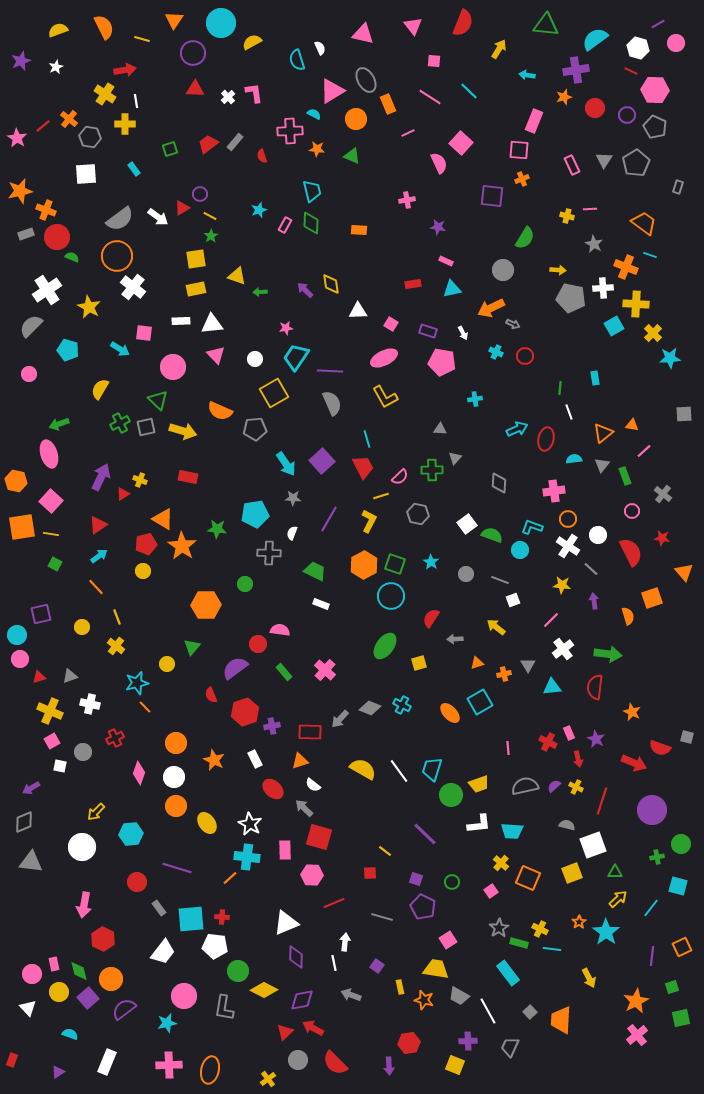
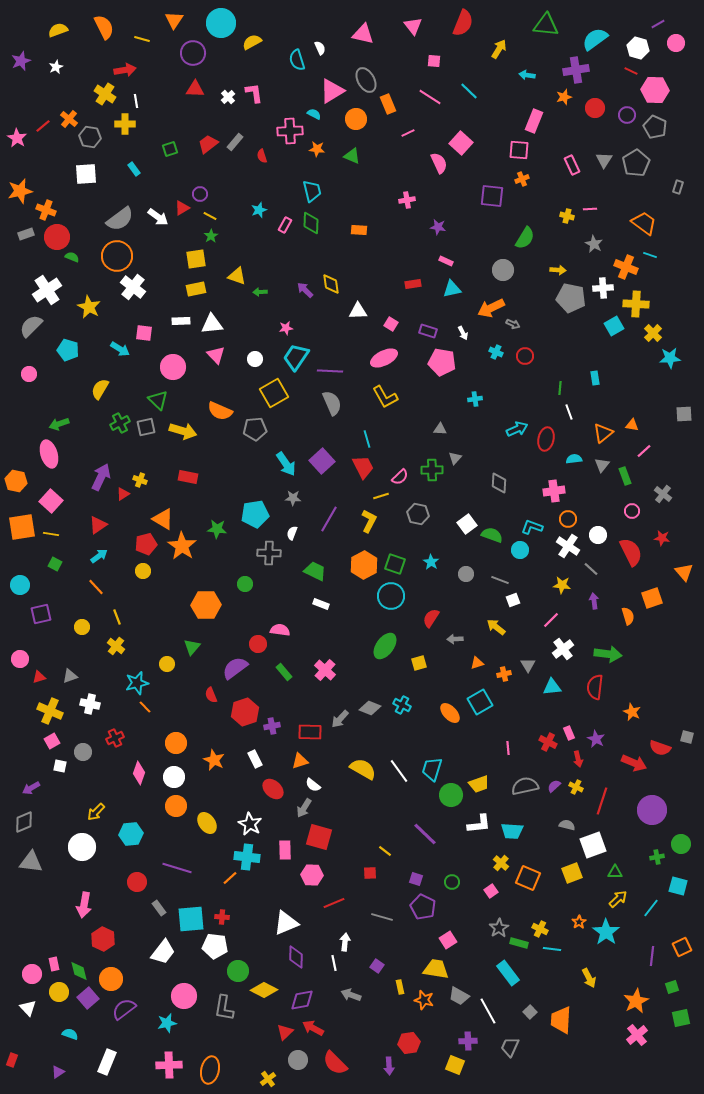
cyan circle at (17, 635): moved 3 px right, 50 px up
gray arrow at (304, 808): rotated 102 degrees counterclockwise
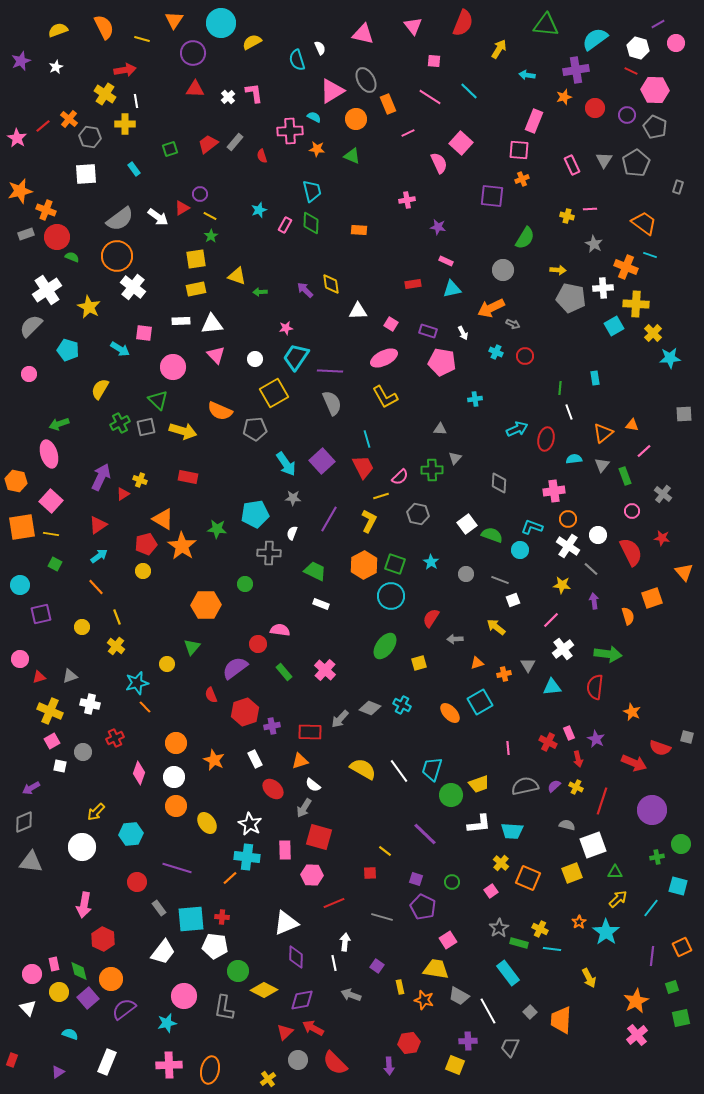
cyan semicircle at (314, 114): moved 3 px down
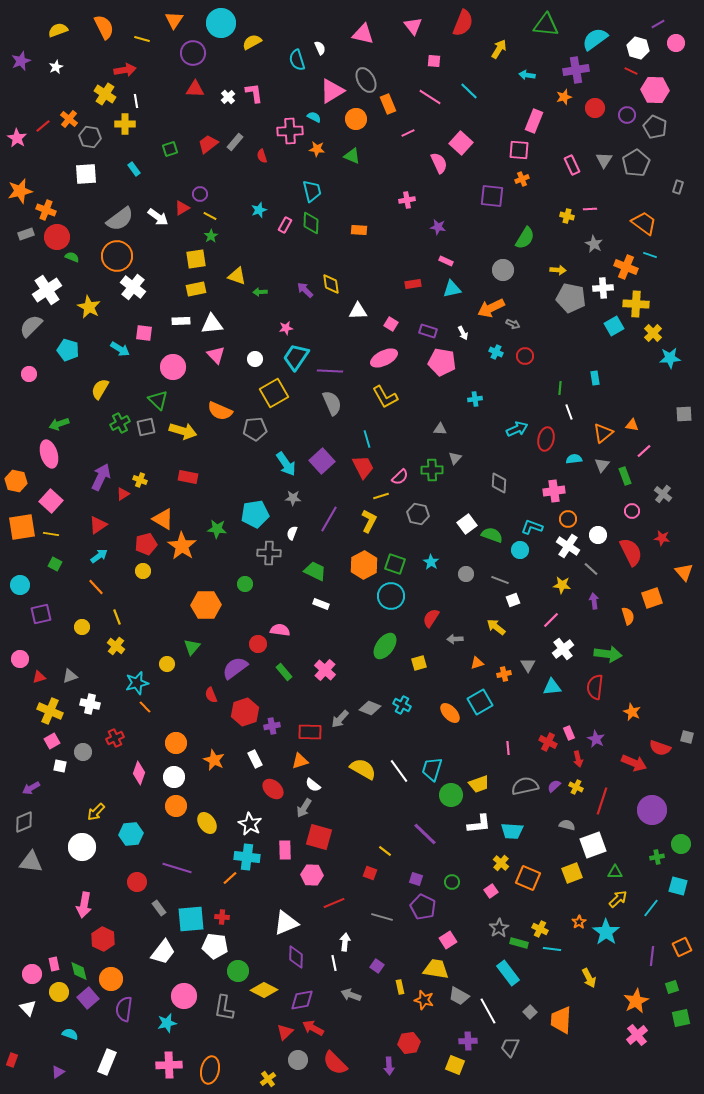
red square at (370, 873): rotated 24 degrees clockwise
purple semicircle at (124, 1009): rotated 45 degrees counterclockwise
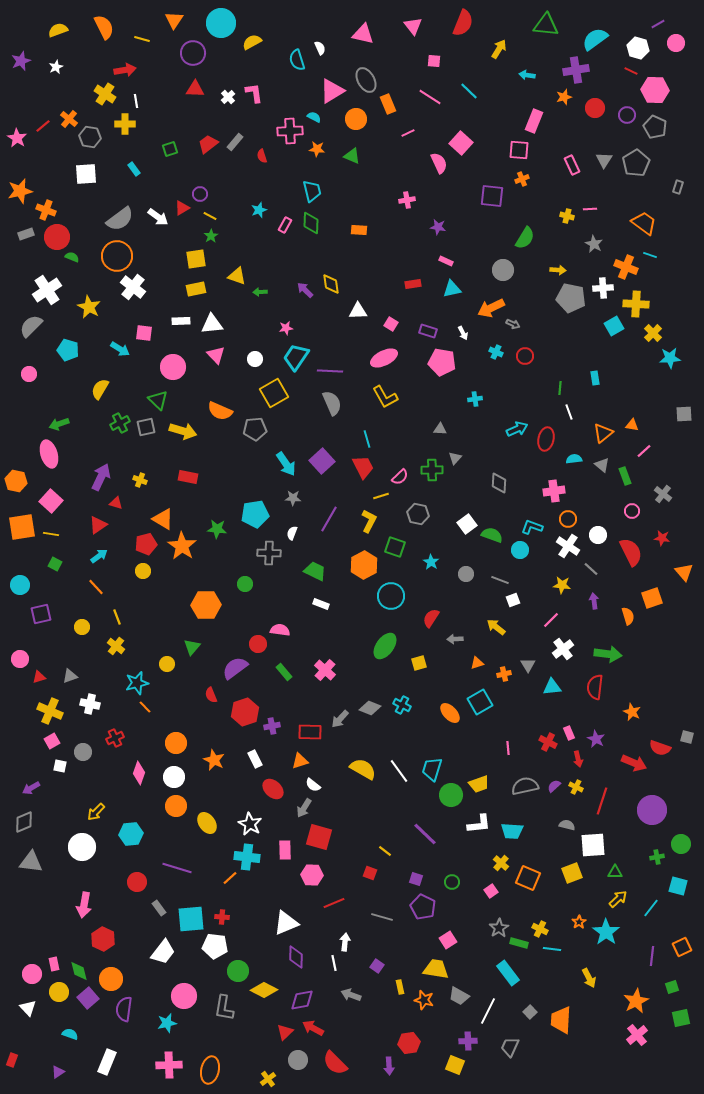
gray triangle at (602, 465): rotated 28 degrees counterclockwise
red triangle at (123, 494): moved 7 px left, 9 px down; rotated 48 degrees clockwise
green square at (395, 564): moved 17 px up
white square at (593, 845): rotated 16 degrees clockwise
white line at (488, 1011): rotated 56 degrees clockwise
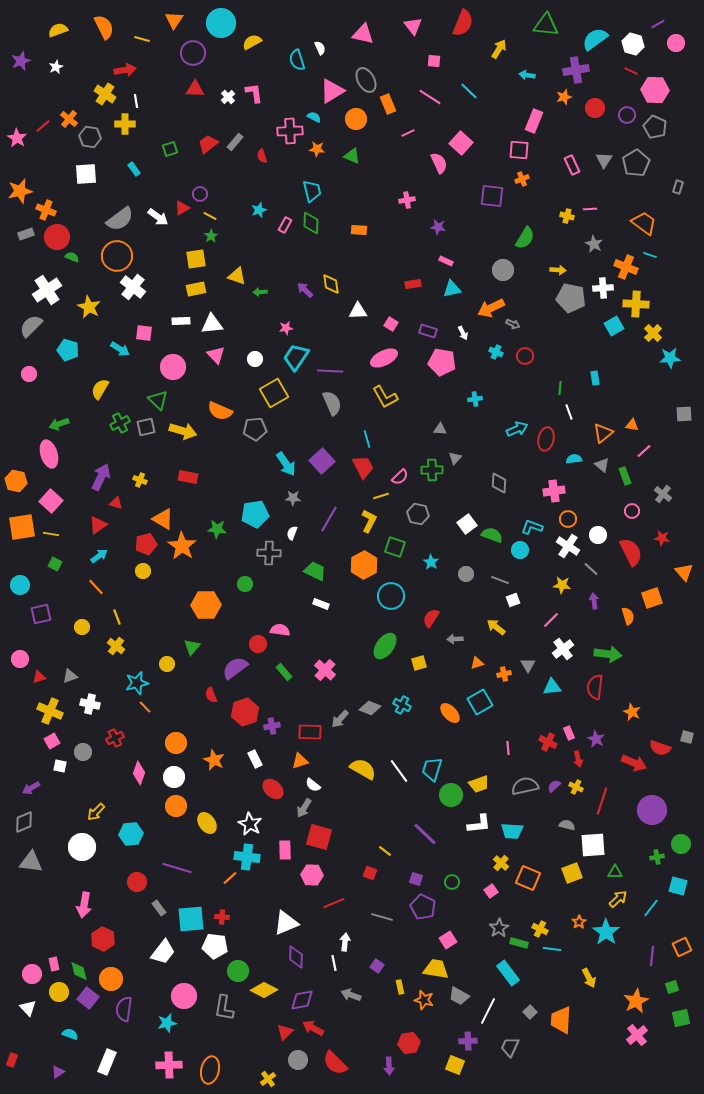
white hexagon at (638, 48): moved 5 px left, 4 px up
purple square at (88, 998): rotated 10 degrees counterclockwise
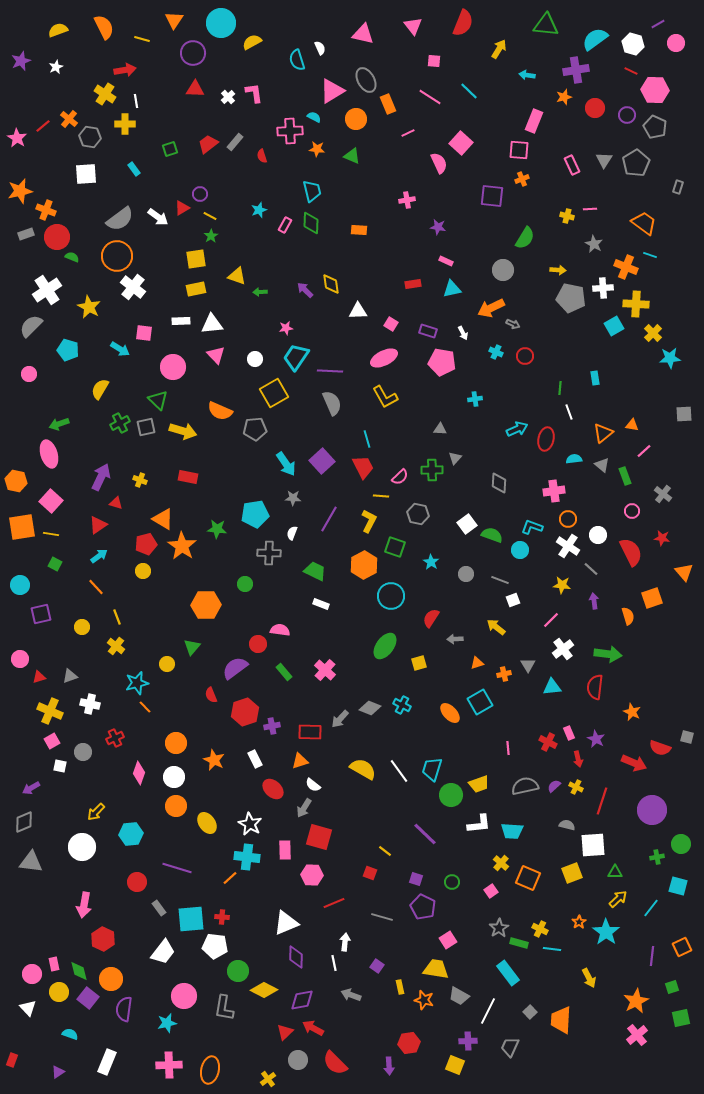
yellow line at (381, 496): rotated 21 degrees clockwise
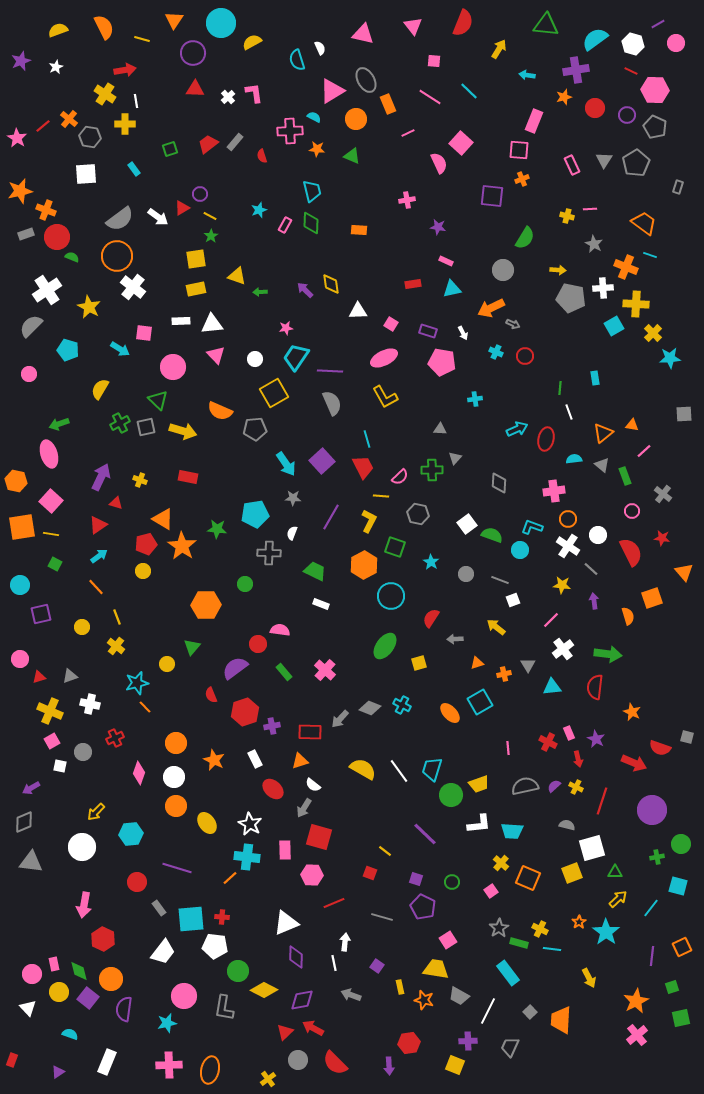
purple line at (329, 519): moved 2 px right, 2 px up
white square at (593, 845): moved 1 px left, 3 px down; rotated 12 degrees counterclockwise
